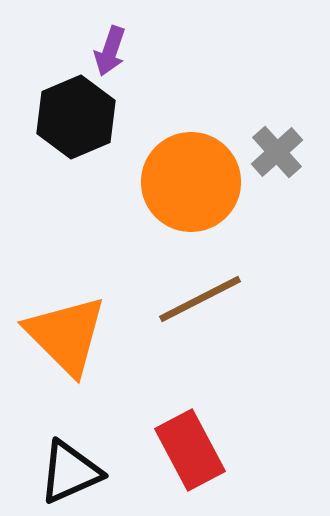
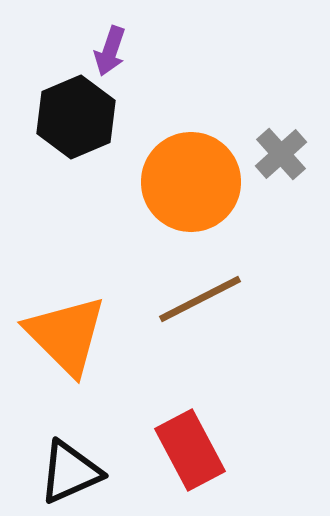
gray cross: moved 4 px right, 2 px down
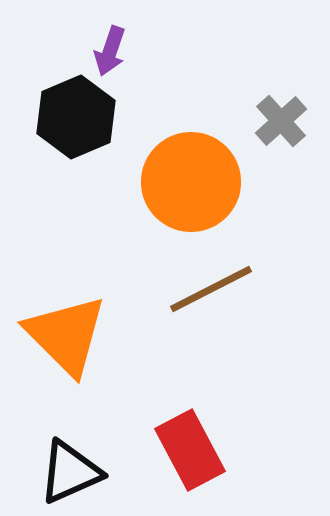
gray cross: moved 33 px up
brown line: moved 11 px right, 10 px up
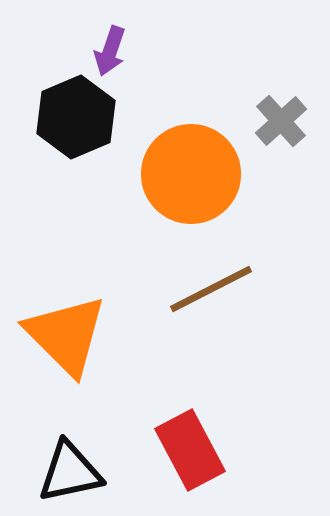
orange circle: moved 8 px up
black triangle: rotated 12 degrees clockwise
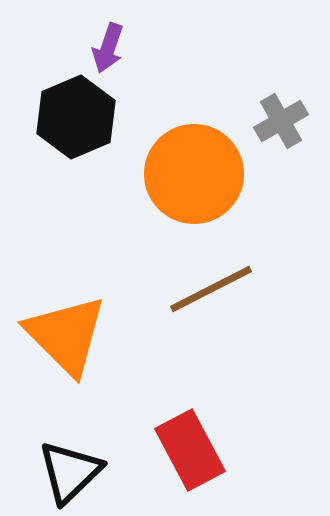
purple arrow: moved 2 px left, 3 px up
gray cross: rotated 12 degrees clockwise
orange circle: moved 3 px right
black triangle: rotated 32 degrees counterclockwise
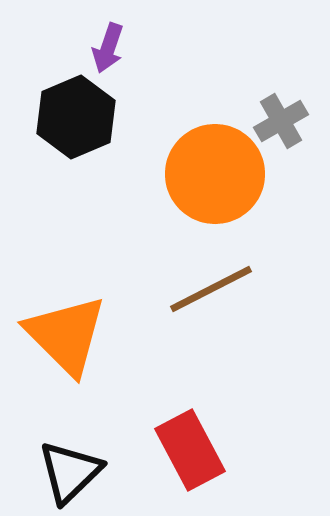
orange circle: moved 21 px right
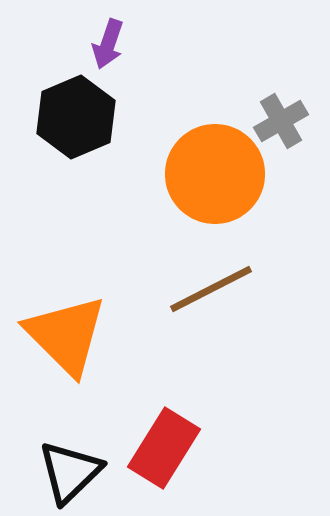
purple arrow: moved 4 px up
red rectangle: moved 26 px left, 2 px up; rotated 60 degrees clockwise
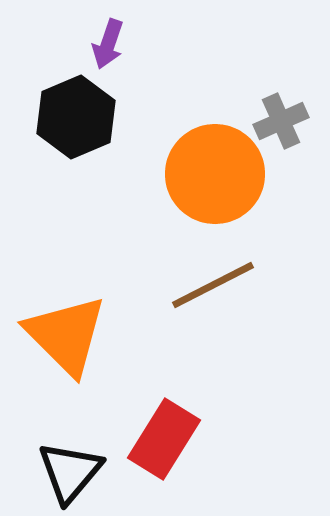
gray cross: rotated 6 degrees clockwise
brown line: moved 2 px right, 4 px up
red rectangle: moved 9 px up
black triangle: rotated 6 degrees counterclockwise
